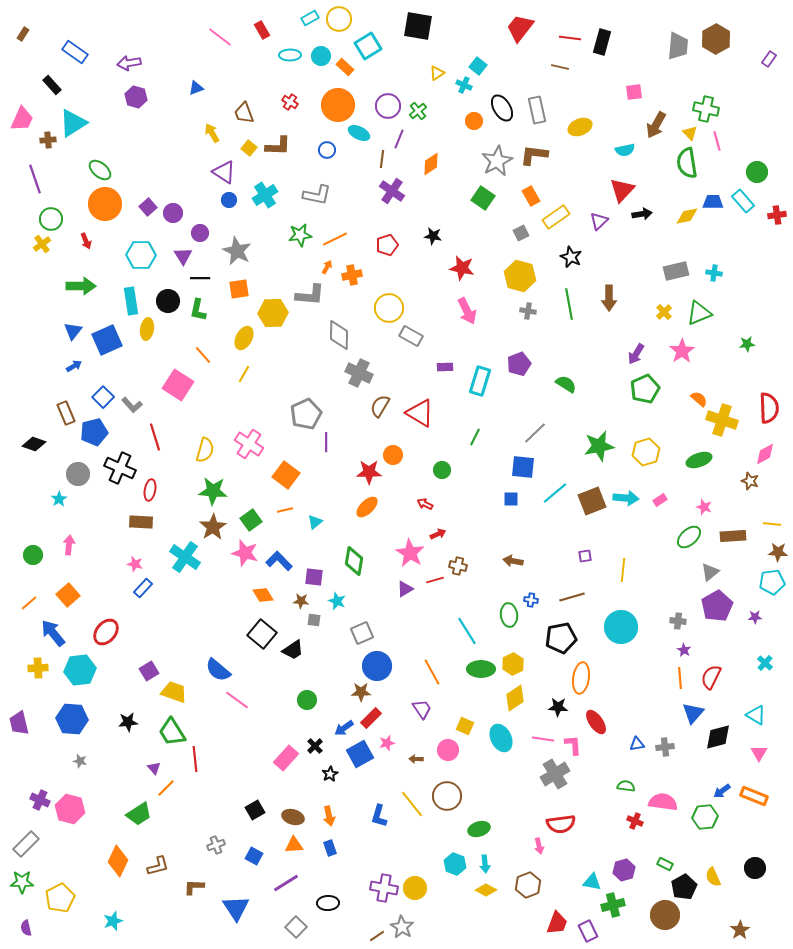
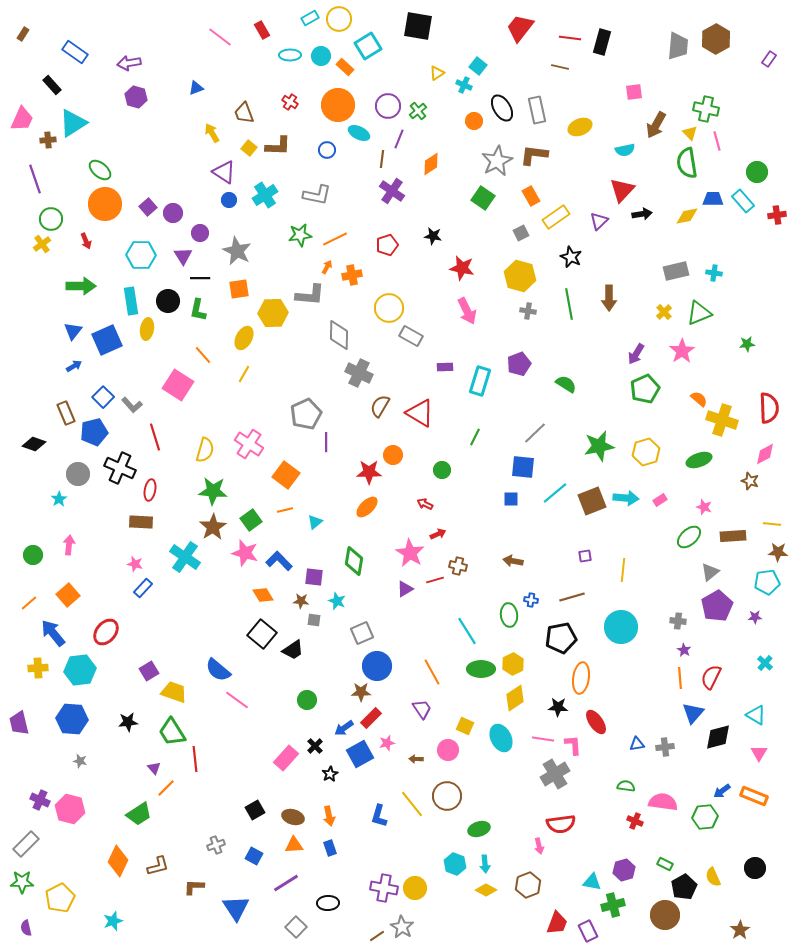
blue trapezoid at (713, 202): moved 3 px up
cyan pentagon at (772, 582): moved 5 px left
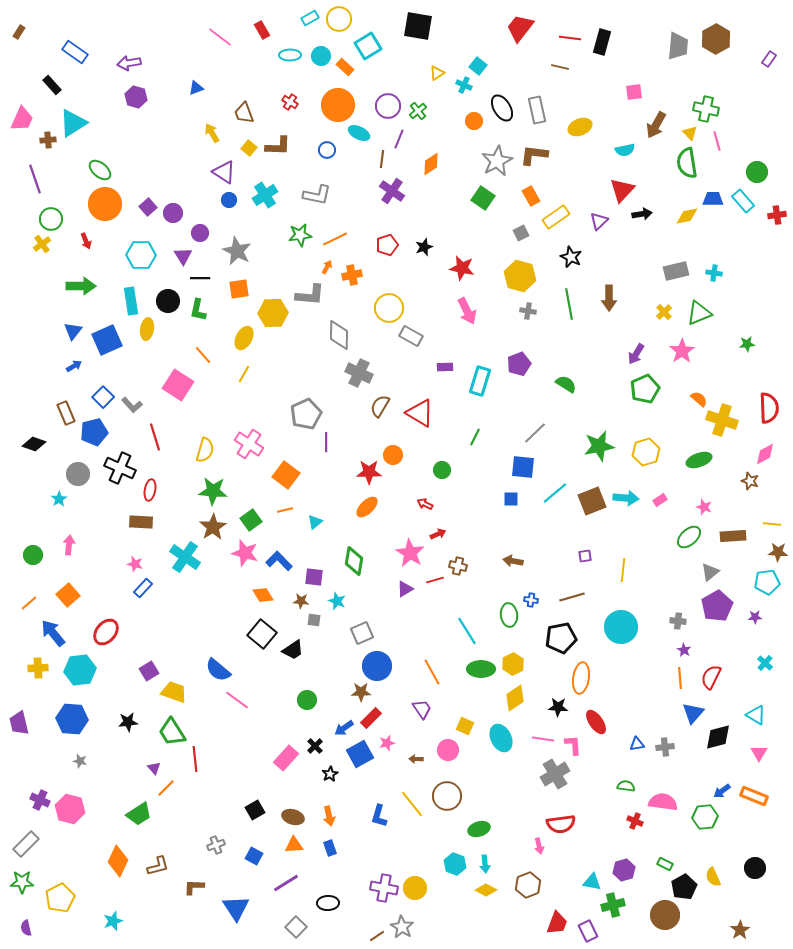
brown rectangle at (23, 34): moved 4 px left, 2 px up
black star at (433, 236): moved 9 px left, 11 px down; rotated 30 degrees counterclockwise
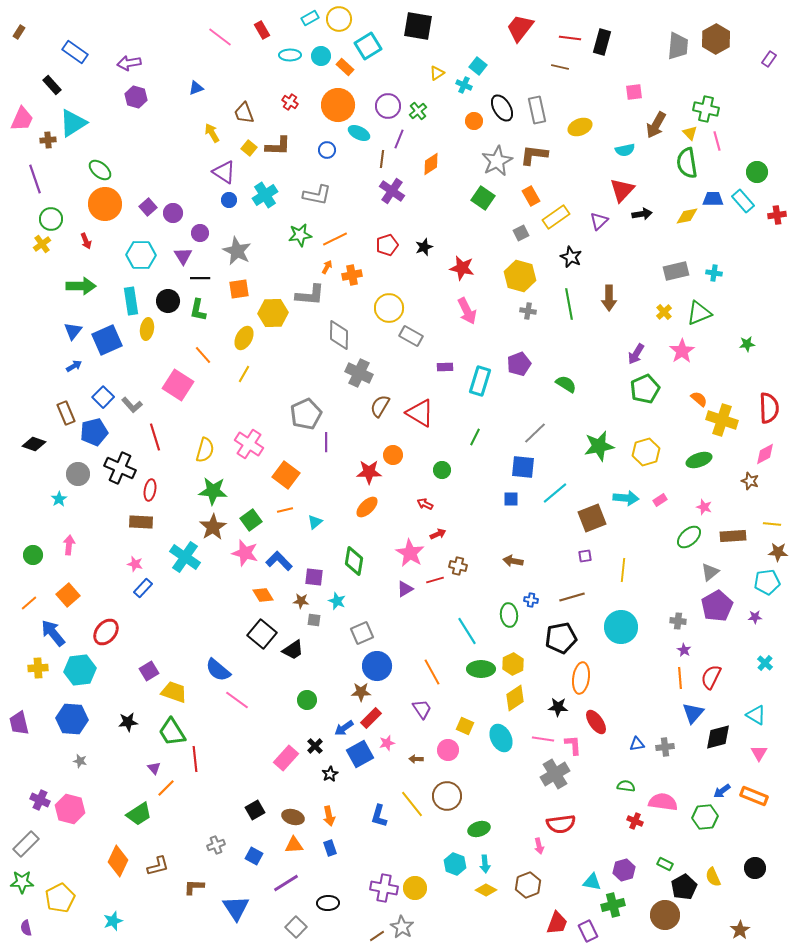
brown square at (592, 501): moved 17 px down
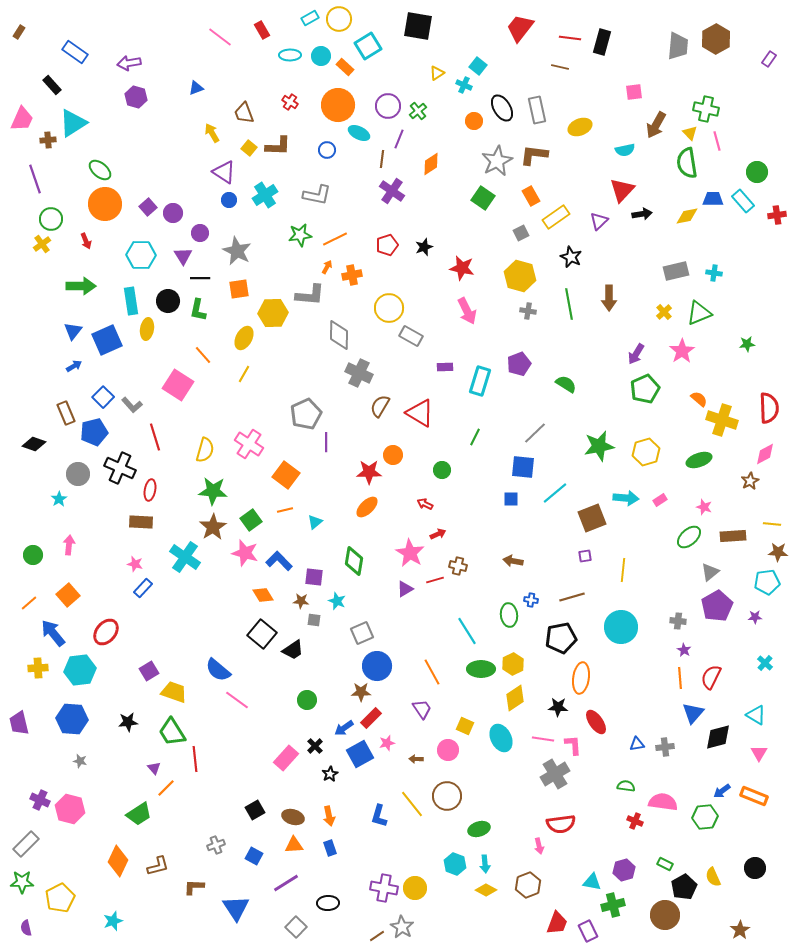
brown star at (750, 481): rotated 24 degrees clockwise
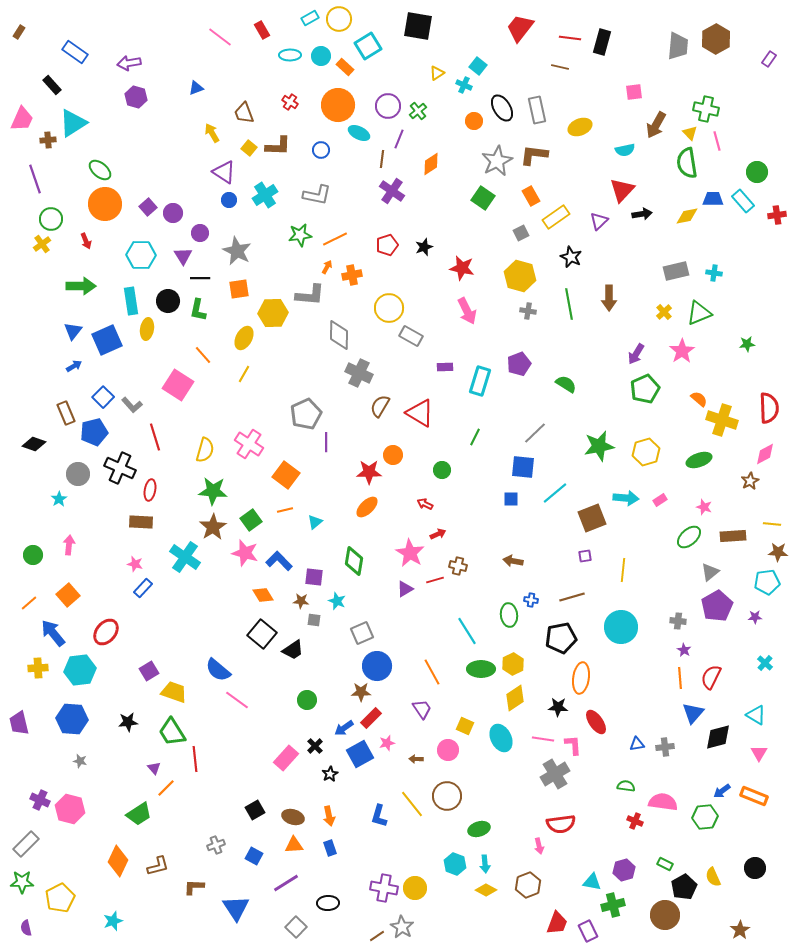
blue circle at (327, 150): moved 6 px left
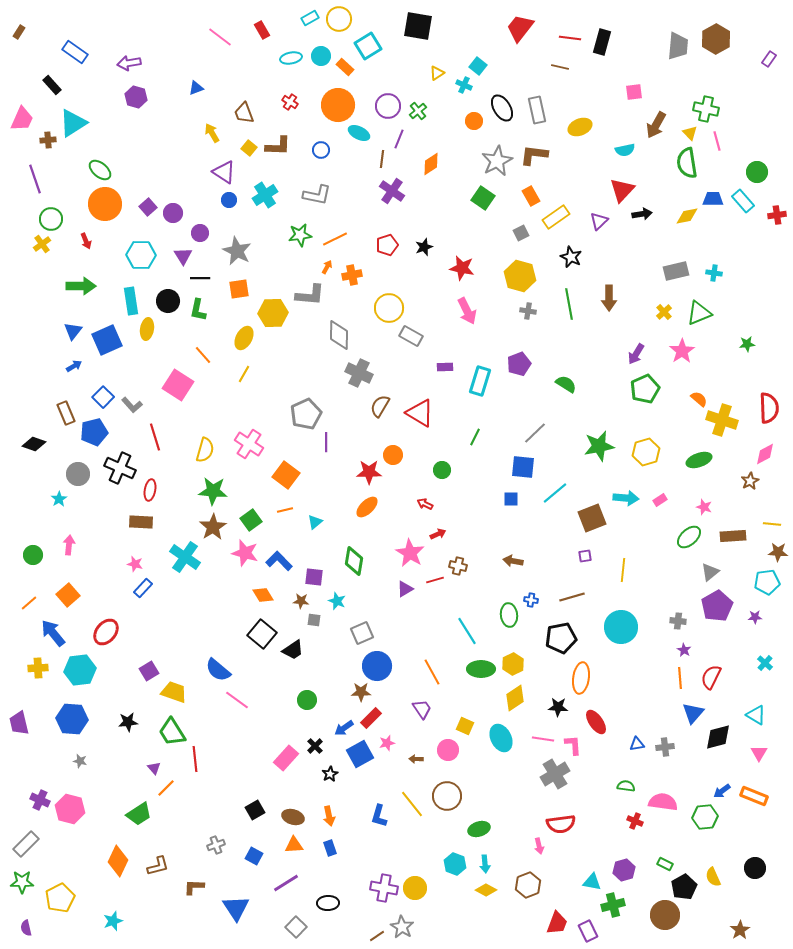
cyan ellipse at (290, 55): moved 1 px right, 3 px down; rotated 10 degrees counterclockwise
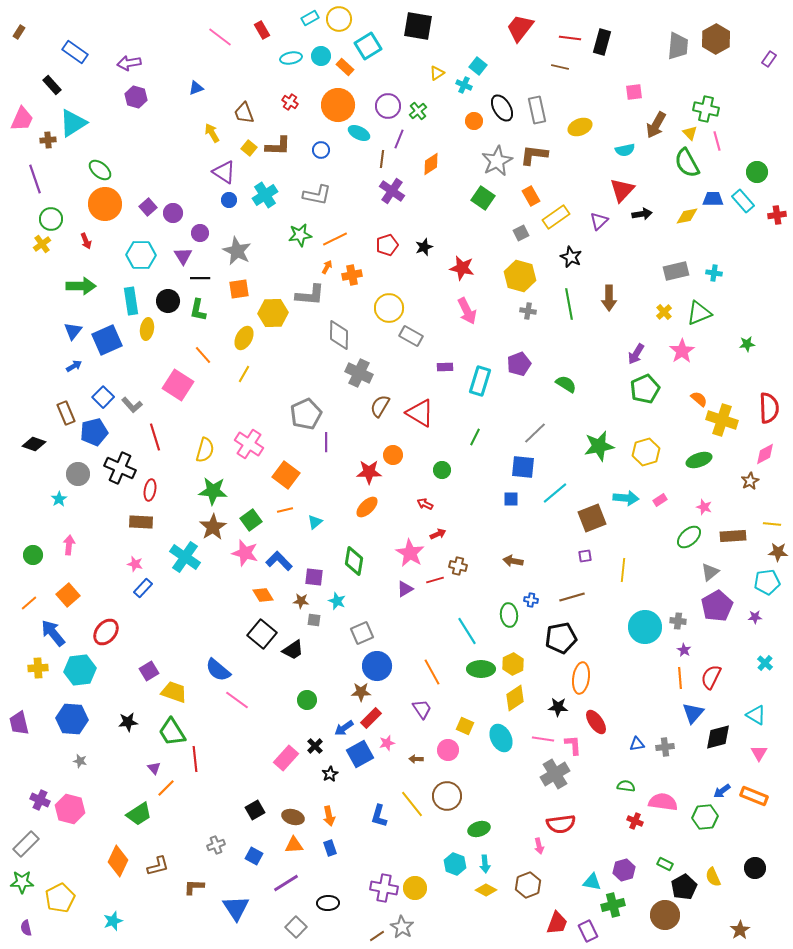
green semicircle at (687, 163): rotated 20 degrees counterclockwise
cyan circle at (621, 627): moved 24 px right
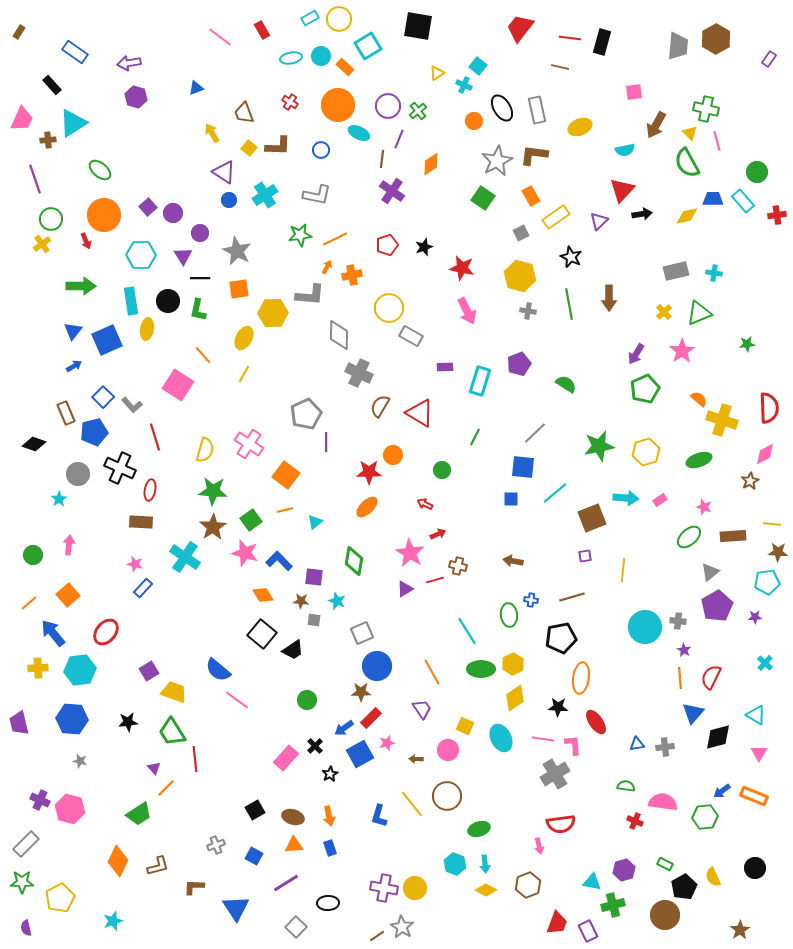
orange circle at (105, 204): moved 1 px left, 11 px down
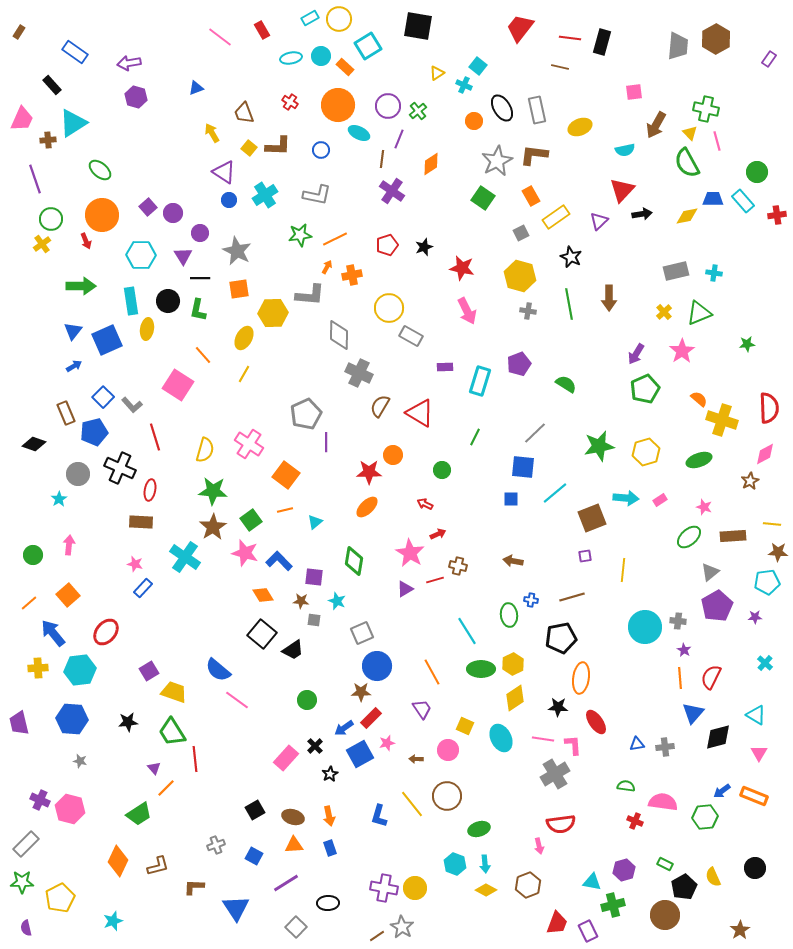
orange circle at (104, 215): moved 2 px left
